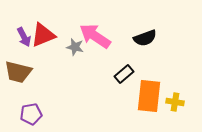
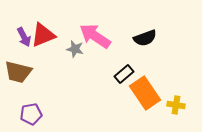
gray star: moved 2 px down
orange rectangle: moved 4 px left, 3 px up; rotated 40 degrees counterclockwise
yellow cross: moved 1 px right, 3 px down
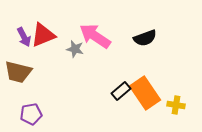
black rectangle: moved 3 px left, 17 px down
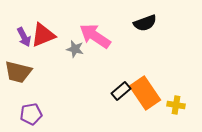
black semicircle: moved 15 px up
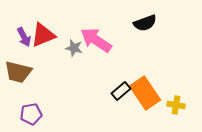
pink arrow: moved 1 px right, 4 px down
gray star: moved 1 px left, 1 px up
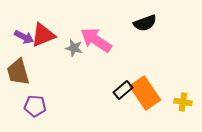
purple arrow: rotated 36 degrees counterclockwise
brown trapezoid: rotated 60 degrees clockwise
black rectangle: moved 2 px right, 1 px up
yellow cross: moved 7 px right, 3 px up
purple pentagon: moved 4 px right, 8 px up; rotated 15 degrees clockwise
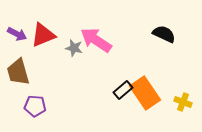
black semicircle: moved 19 px right, 11 px down; rotated 135 degrees counterclockwise
purple arrow: moved 7 px left, 3 px up
yellow cross: rotated 12 degrees clockwise
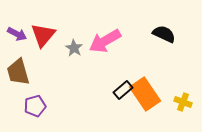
red triangle: rotated 28 degrees counterclockwise
pink arrow: moved 9 px right, 1 px down; rotated 64 degrees counterclockwise
gray star: rotated 18 degrees clockwise
orange rectangle: moved 1 px down
purple pentagon: rotated 20 degrees counterclockwise
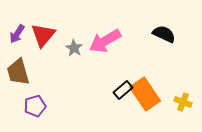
purple arrow: rotated 96 degrees clockwise
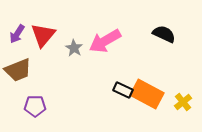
brown trapezoid: moved 2 px up; rotated 96 degrees counterclockwise
black rectangle: rotated 66 degrees clockwise
orange rectangle: moved 2 px right; rotated 28 degrees counterclockwise
yellow cross: rotated 30 degrees clockwise
purple pentagon: rotated 15 degrees clockwise
